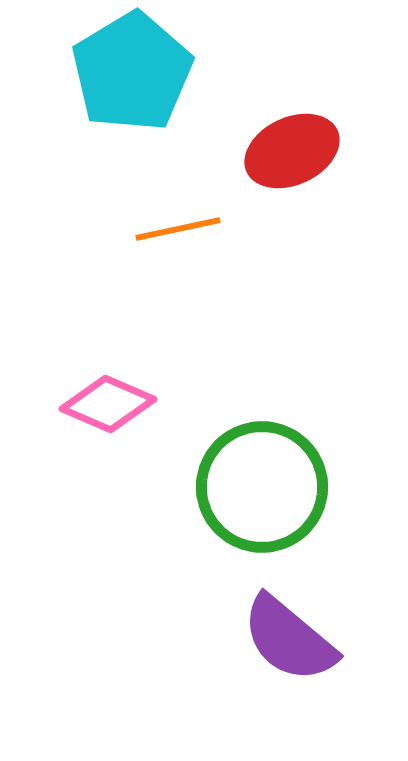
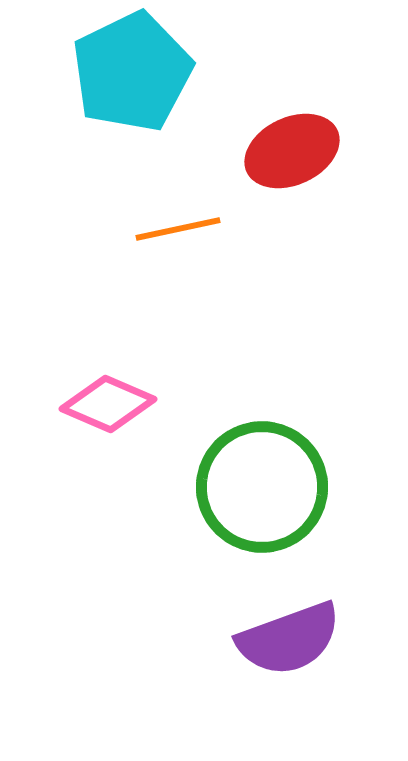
cyan pentagon: rotated 5 degrees clockwise
purple semicircle: rotated 60 degrees counterclockwise
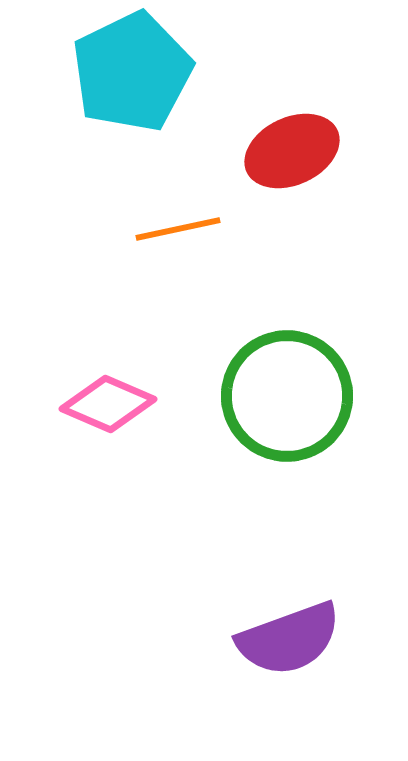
green circle: moved 25 px right, 91 px up
